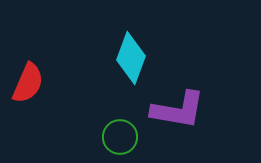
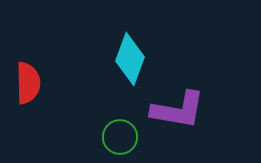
cyan diamond: moved 1 px left, 1 px down
red semicircle: rotated 24 degrees counterclockwise
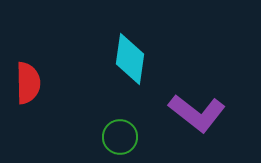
cyan diamond: rotated 12 degrees counterclockwise
purple L-shape: moved 19 px right, 3 px down; rotated 28 degrees clockwise
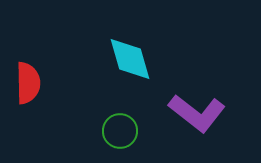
cyan diamond: rotated 24 degrees counterclockwise
green circle: moved 6 px up
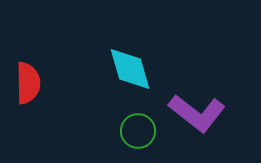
cyan diamond: moved 10 px down
green circle: moved 18 px right
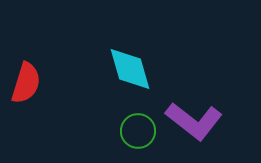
red semicircle: moved 2 px left; rotated 18 degrees clockwise
purple L-shape: moved 3 px left, 8 px down
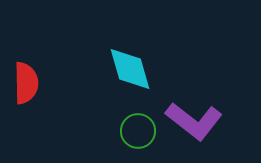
red semicircle: rotated 18 degrees counterclockwise
